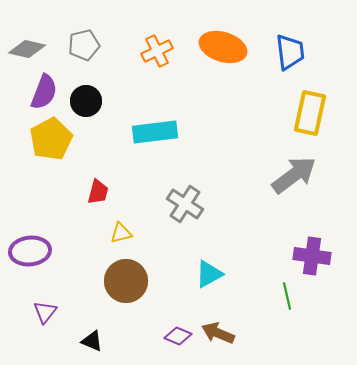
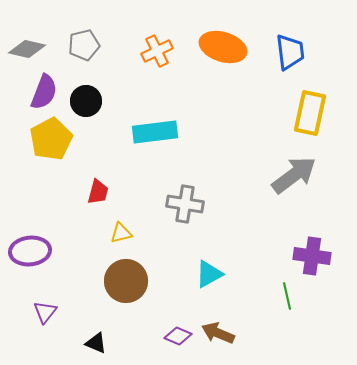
gray cross: rotated 24 degrees counterclockwise
black triangle: moved 4 px right, 2 px down
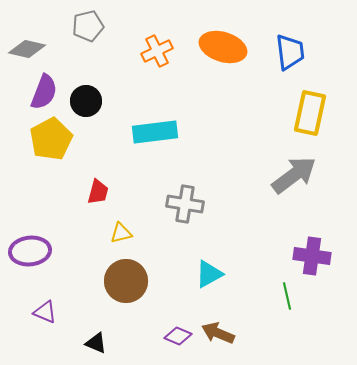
gray pentagon: moved 4 px right, 19 px up
purple triangle: rotated 45 degrees counterclockwise
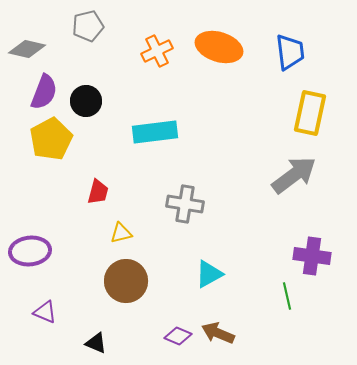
orange ellipse: moved 4 px left
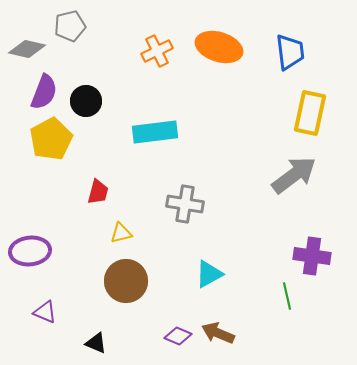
gray pentagon: moved 18 px left
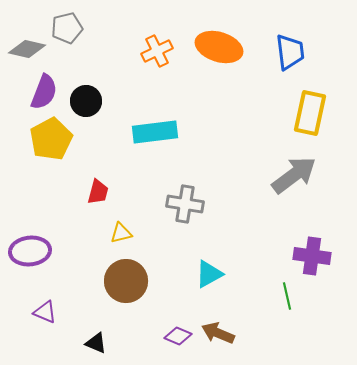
gray pentagon: moved 3 px left, 2 px down
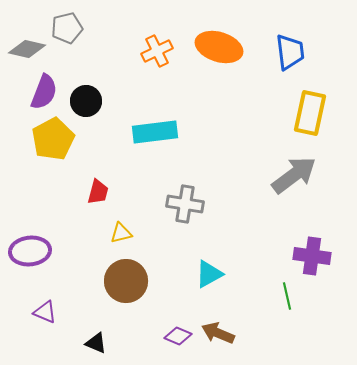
yellow pentagon: moved 2 px right
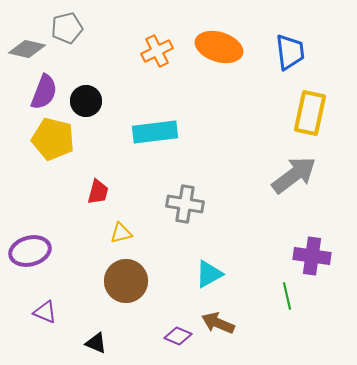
yellow pentagon: rotated 30 degrees counterclockwise
purple ellipse: rotated 9 degrees counterclockwise
brown arrow: moved 10 px up
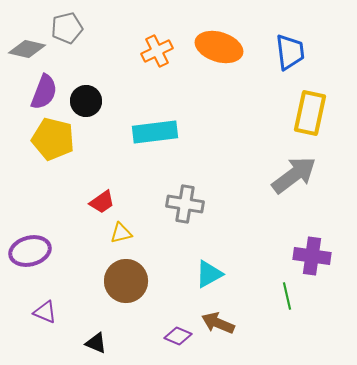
red trapezoid: moved 4 px right, 10 px down; rotated 40 degrees clockwise
